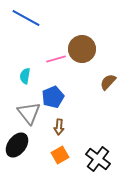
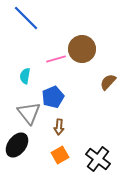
blue line: rotated 16 degrees clockwise
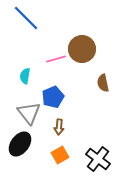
brown semicircle: moved 5 px left, 1 px down; rotated 54 degrees counterclockwise
black ellipse: moved 3 px right, 1 px up
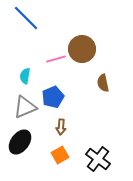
gray triangle: moved 4 px left, 6 px up; rotated 45 degrees clockwise
brown arrow: moved 2 px right
black ellipse: moved 2 px up
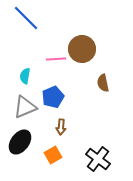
pink line: rotated 12 degrees clockwise
orange square: moved 7 px left
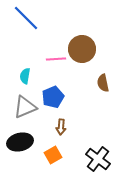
black ellipse: rotated 40 degrees clockwise
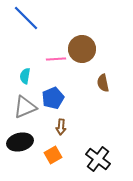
blue pentagon: moved 1 px down
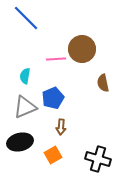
black cross: rotated 20 degrees counterclockwise
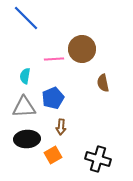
pink line: moved 2 px left
gray triangle: moved 1 px left; rotated 20 degrees clockwise
black ellipse: moved 7 px right, 3 px up; rotated 10 degrees clockwise
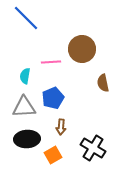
pink line: moved 3 px left, 3 px down
black cross: moved 5 px left, 11 px up; rotated 15 degrees clockwise
